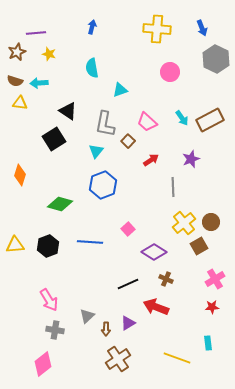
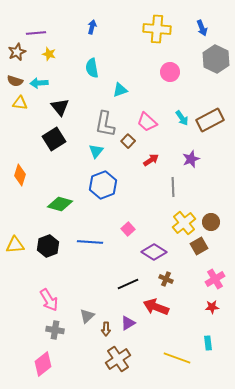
black triangle at (68, 111): moved 8 px left, 4 px up; rotated 18 degrees clockwise
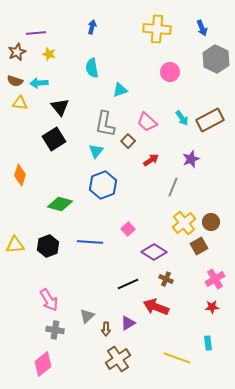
gray line at (173, 187): rotated 24 degrees clockwise
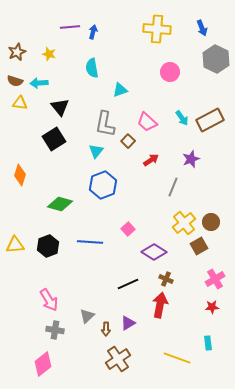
blue arrow at (92, 27): moved 1 px right, 5 px down
purple line at (36, 33): moved 34 px right, 6 px up
red arrow at (156, 307): moved 4 px right, 2 px up; rotated 80 degrees clockwise
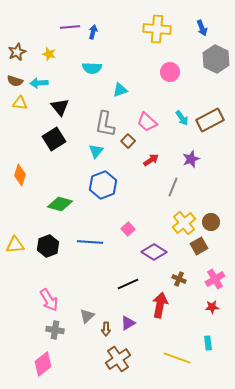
cyan semicircle at (92, 68): rotated 78 degrees counterclockwise
brown cross at (166, 279): moved 13 px right
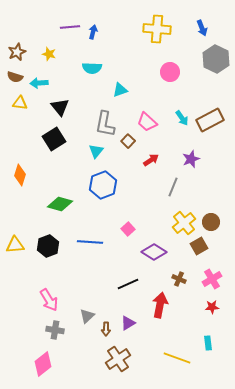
brown semicircle at (15, 81): moved 4 px up
pink cross at (215, 279): moved 3 px left
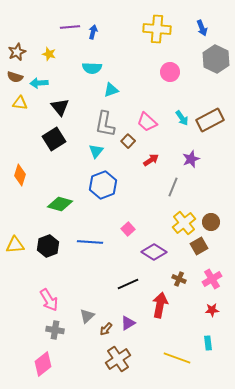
cyan triangle at (120, 90): moved 9 px left
red star at (212, 307): moved 3 px down
brown arrow at (106, 329): rotated 40 degrees clockwise
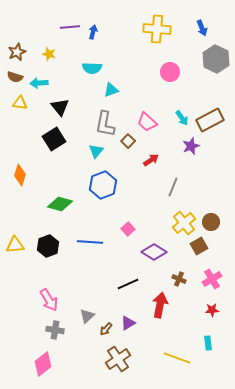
purple star at (191, 159): moved 13 px up
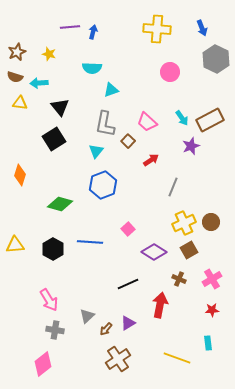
yellow cross at (184, 223): rotated 15 degrees clockwise
black hexagon at (48, 246): moved 5 px right, 3 px down; rotated 10 degrees counterclockwise
brown square at (199, 246): moved 10 px left, 4 px down
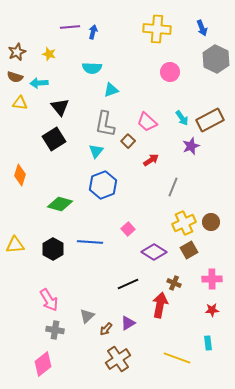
brown cross at (179, 279): moved 5 px left, 4 px down
pink cross at (212, 279): rotated 30 degrees clockwise
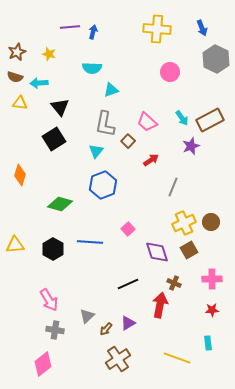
purple diamond at (154, 252): moved 3 px right; rotated 40 degrees clockwise
